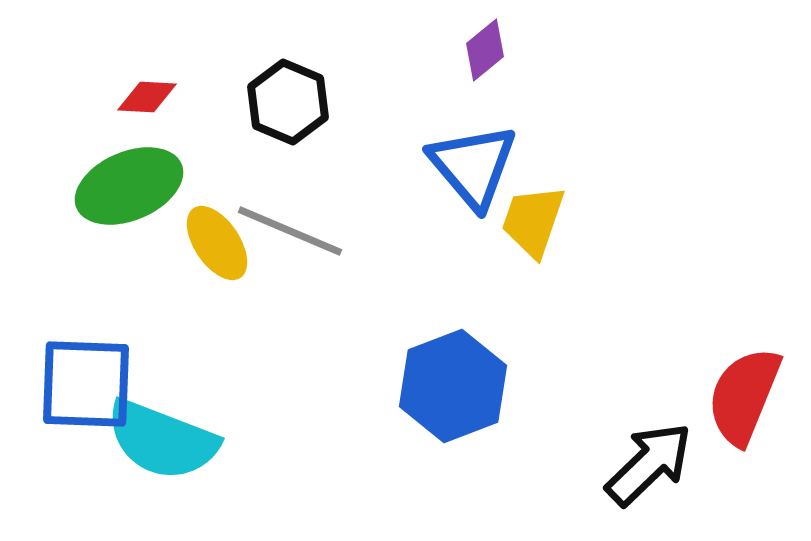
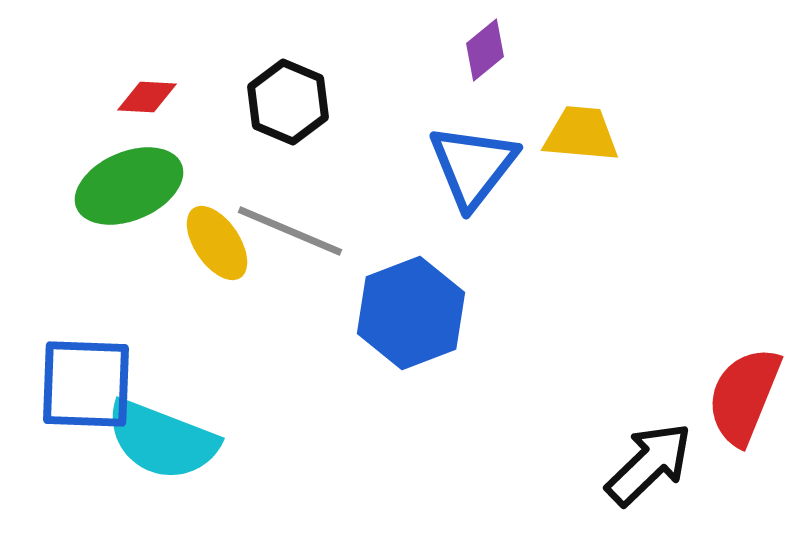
blue triangle: rotated 18 degrees clockwise
yellow trapezoid: moved 48 px right, 87 px up; rotated 76 degrees clockwise
blue hexagon: moved 42 px left, 73 px up
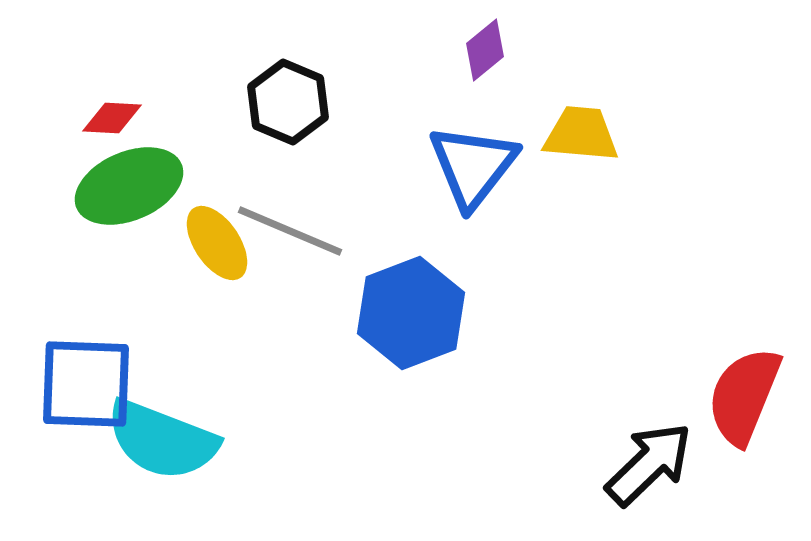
red diamond: moved 35 px left, 21 px down
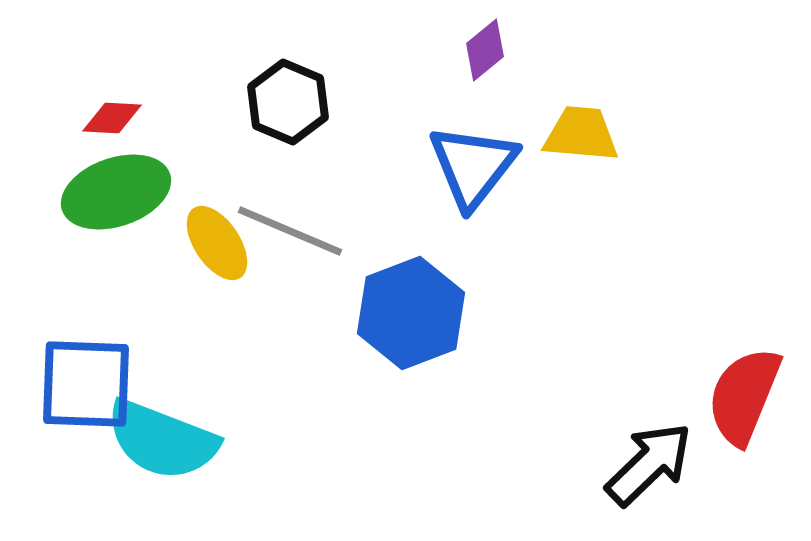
green ellipse: moved 13 px left, 6 px down; rotated 4 degrees clockwise
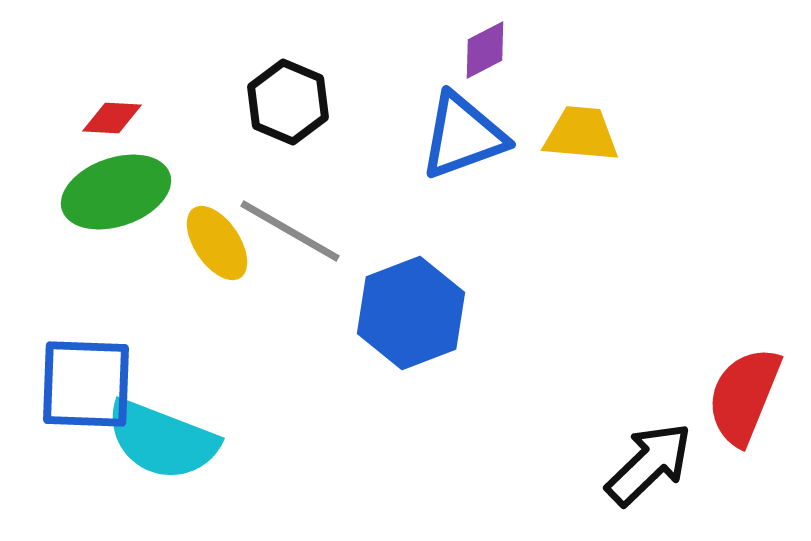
purple diamond: rotated 12 degrees clockwise
blue triangle: moved 10 px left, 30 px up; rotated 32 degrees clockwise
gray line: rotated 7 degrees clockwise
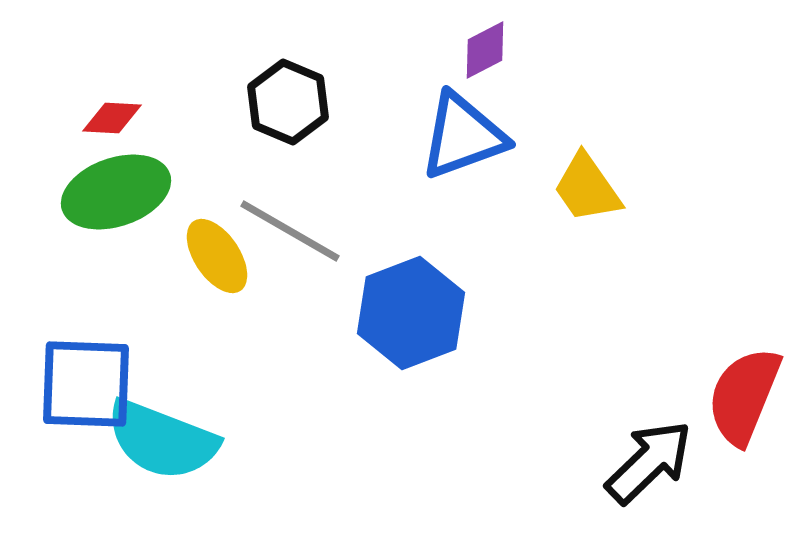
yellow trapezoid: moved 6 px right, 54 px down; rotated 130 degrees counterclockwise
yellow ellipse: moved 13 px down
black arrow: moved 2 px up
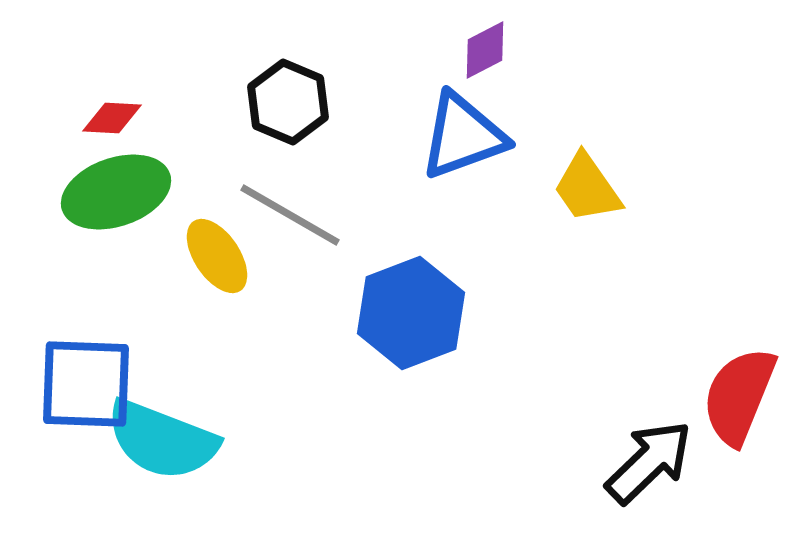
gray line: moved 16 px up
red semicircle: moved 5 px left
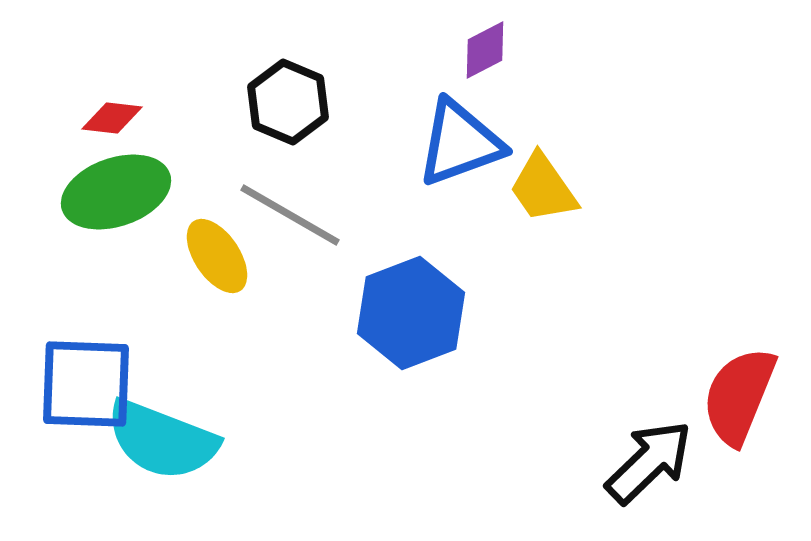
red diamond: rotated 4 degrees clockwise
blue triangle: moved 3 px left, 7 px down
yellow trapezoid: moved 44 px left
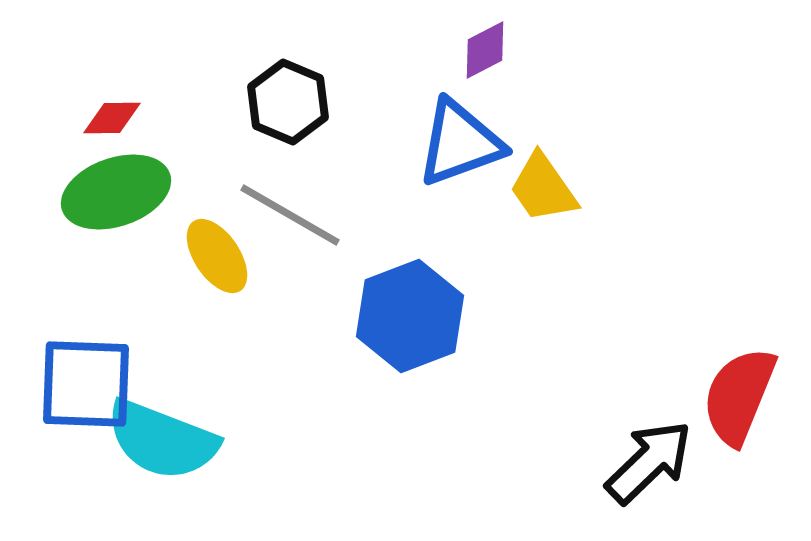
red diamond: rotated 8 degrees counterclockwise
blue hexagon: moved 1 px left, 3 px down
